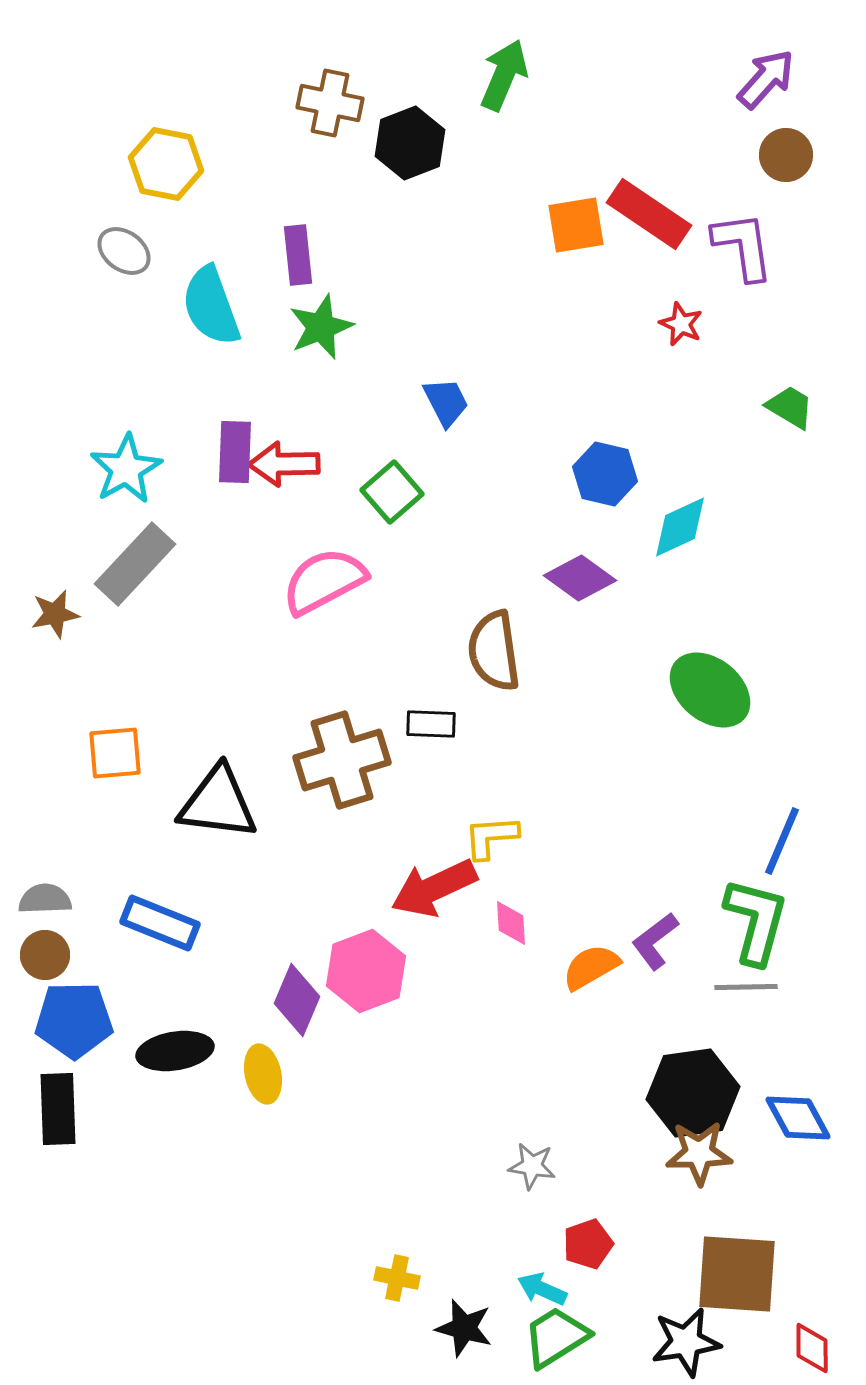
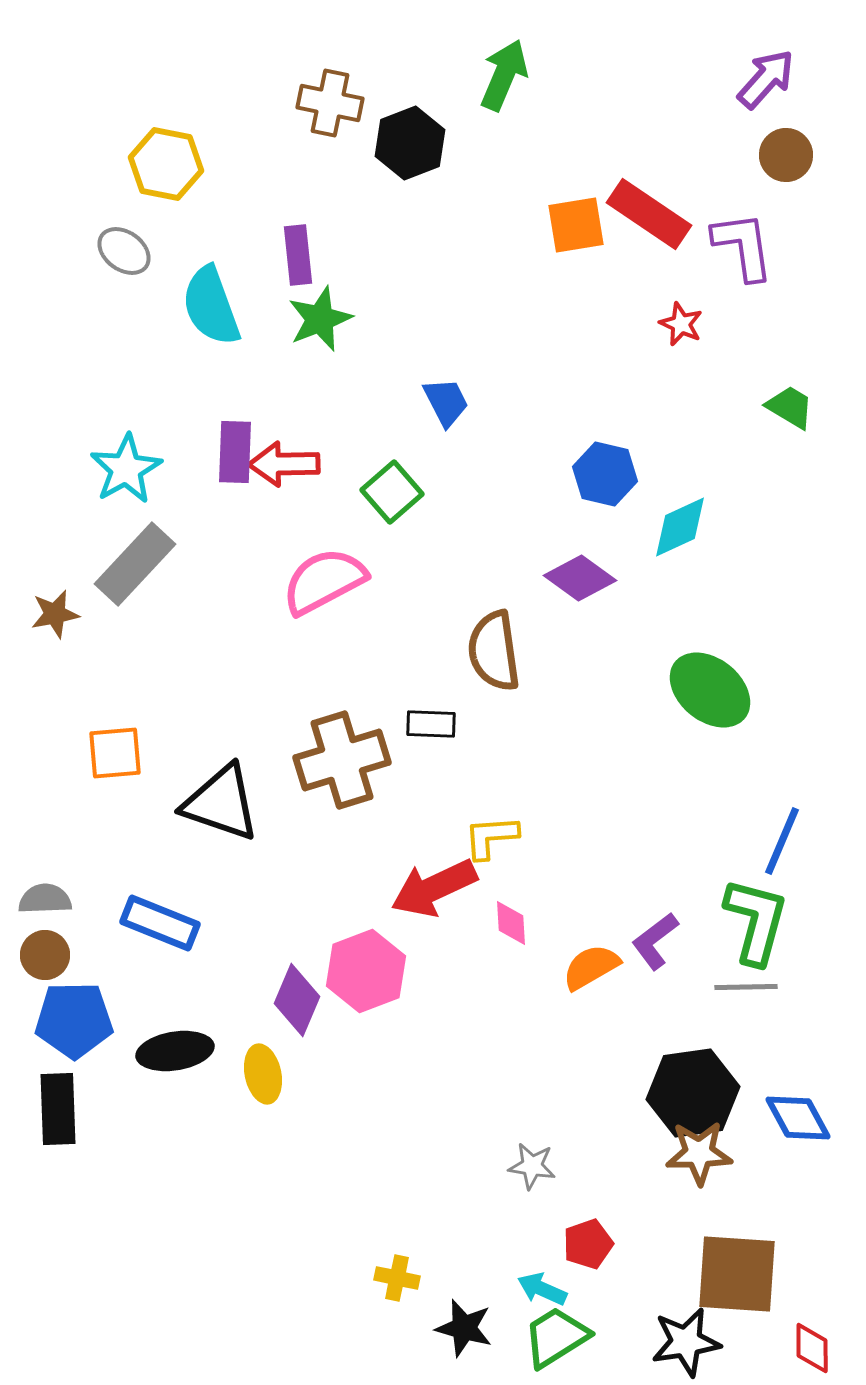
green star at (321, 327): moved 1 px left, 8 px up
black triangle at (218, 803): moved 3 px right; rotated 12 degrees clockwise
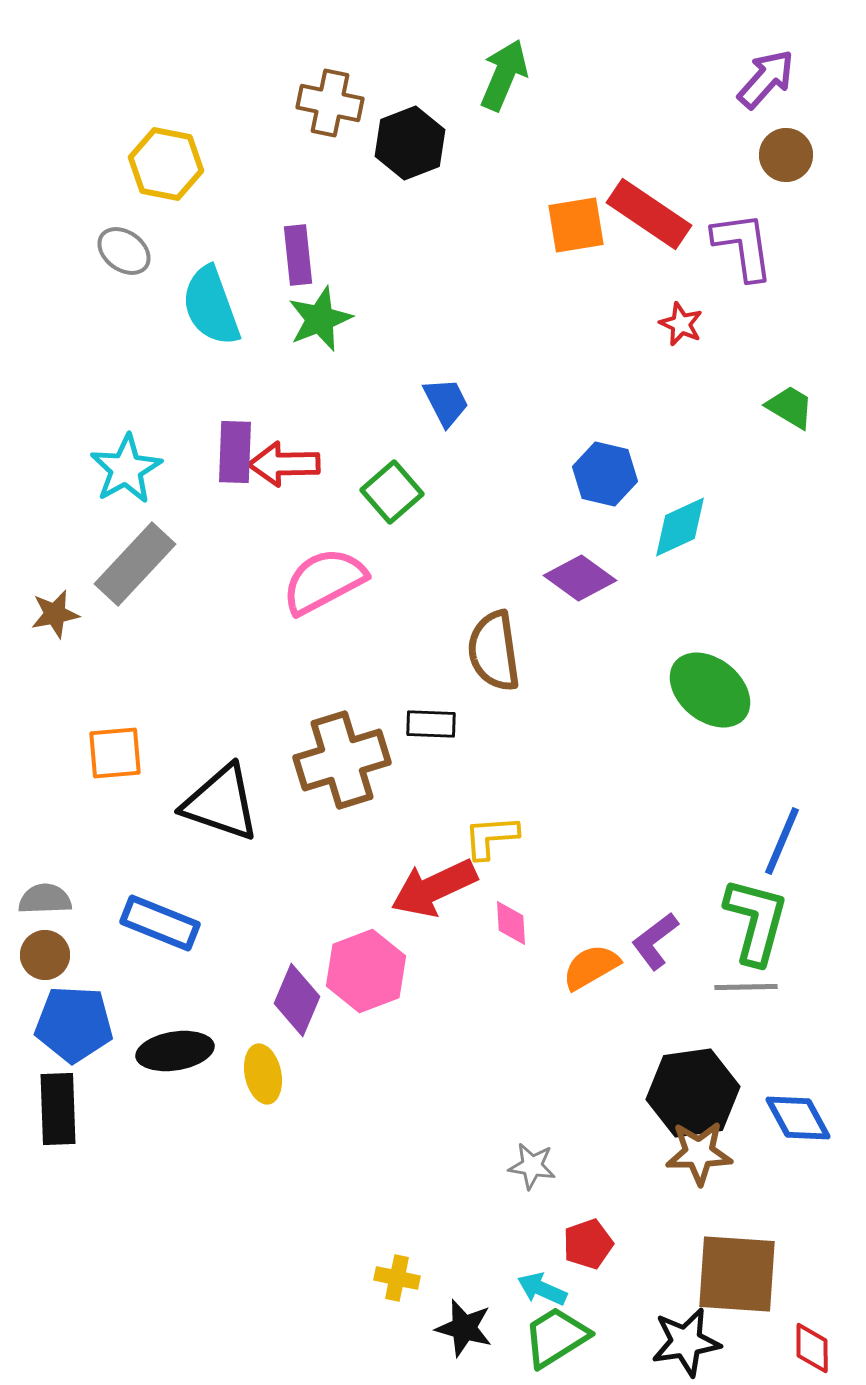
blue pentagon at (74, 1020): moved 4 px down; rotated 4 degrees clockwise
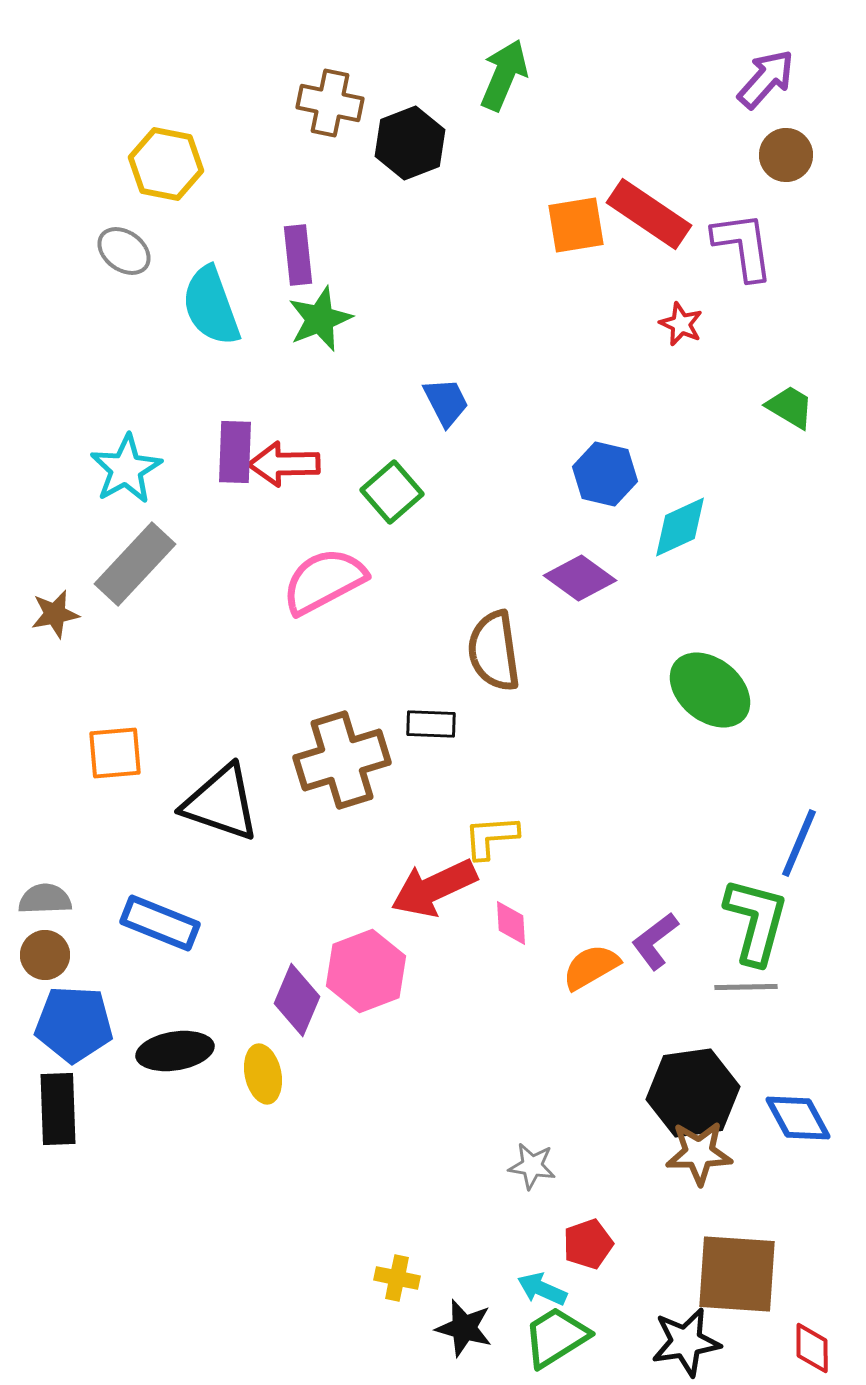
blue line at (782, 841): moved 17 px right, 2 px down
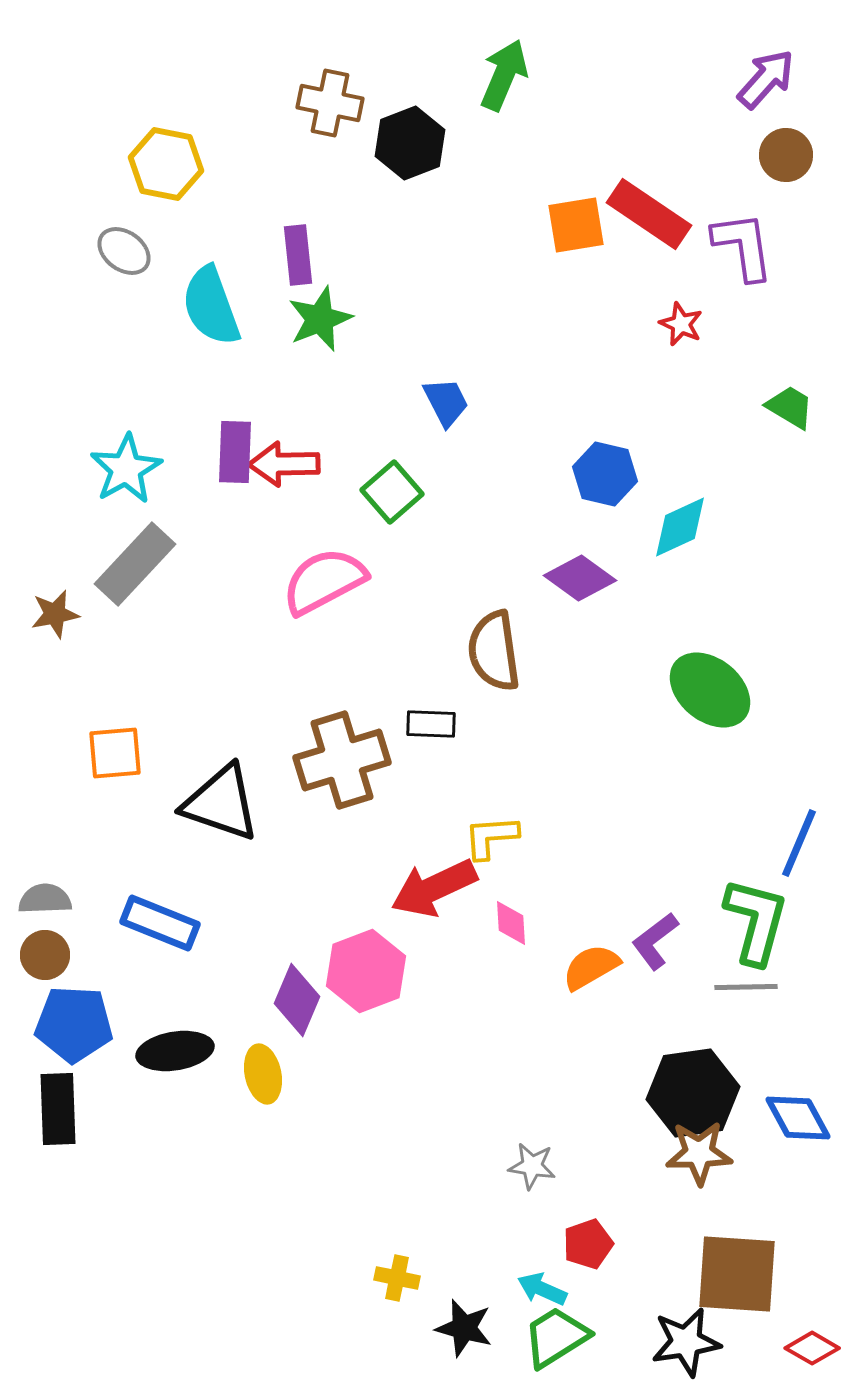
red diamond at (812, 1348): rotated 60 degrees counterclockwise
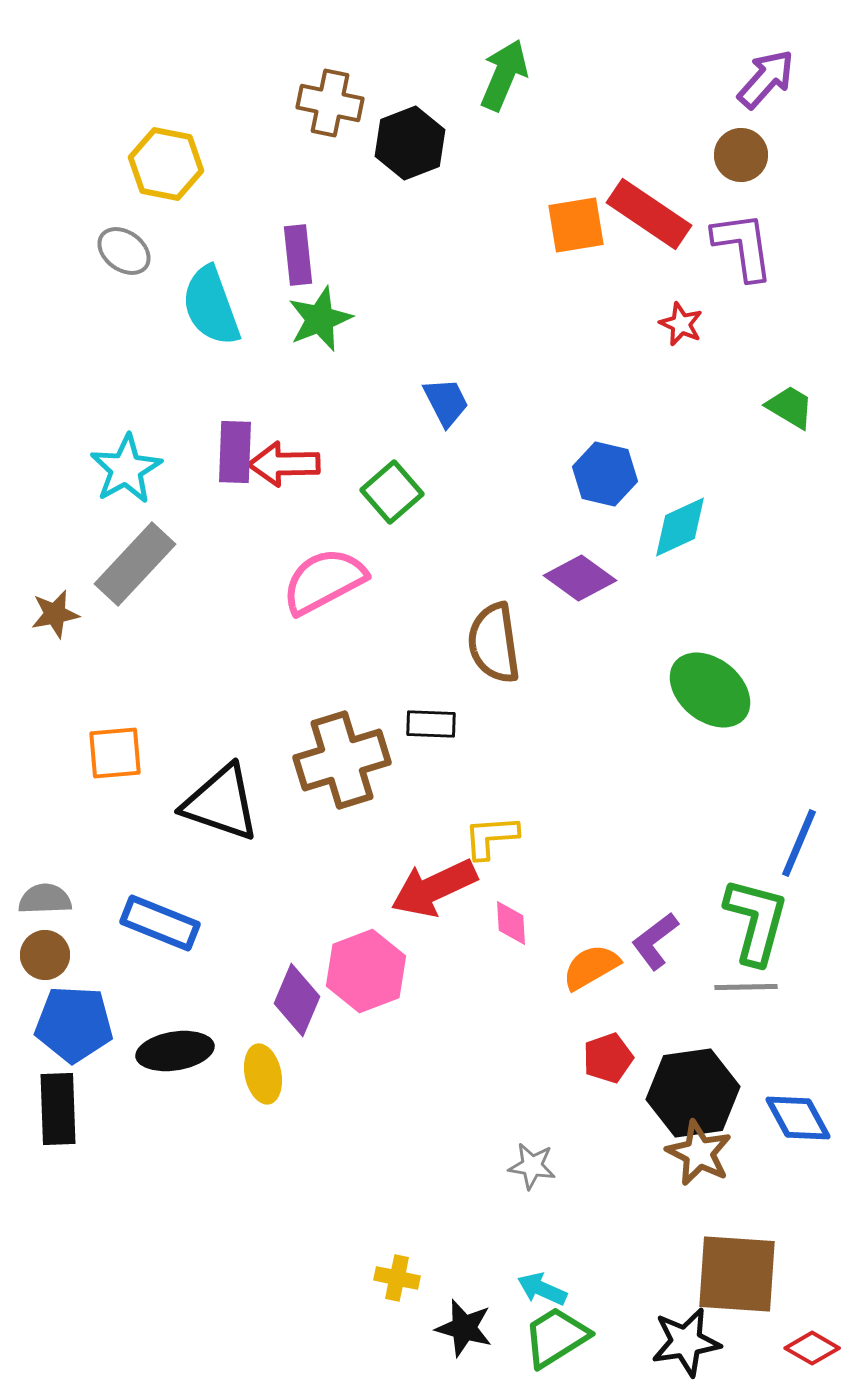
brown circle at (786, 155): moved 45 px left
brown semicircle at (494, 651): moved 8 px up
brown star at (699, 1153): rotated 28 degrees clockwise
red pentagon at (588, 1244): moved 20 px right, 186 px up
